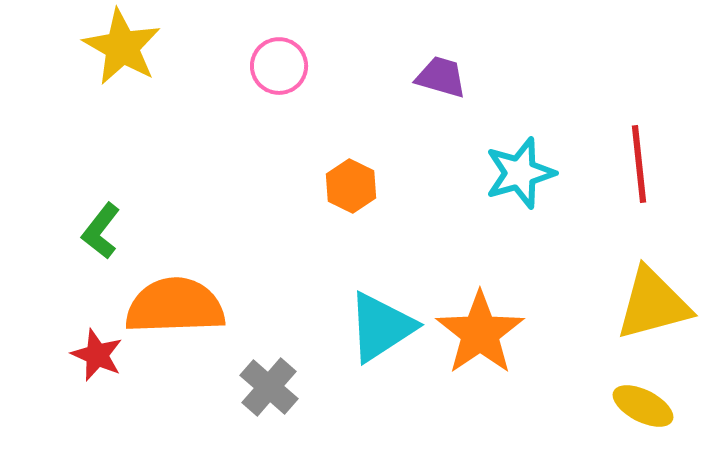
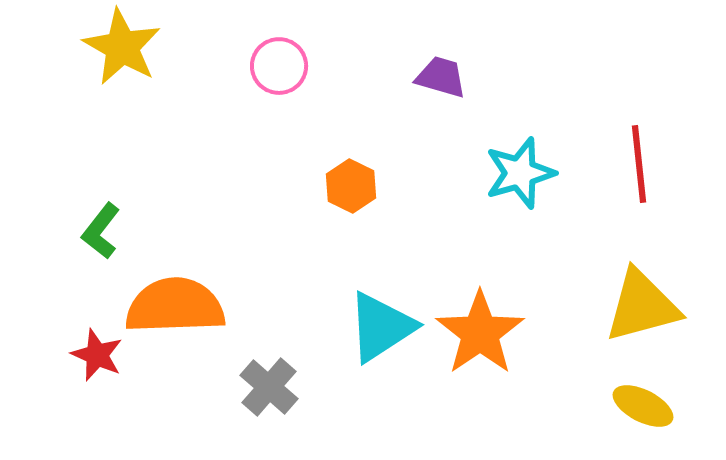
yellow triangle: moved 11 px left, 2 px down
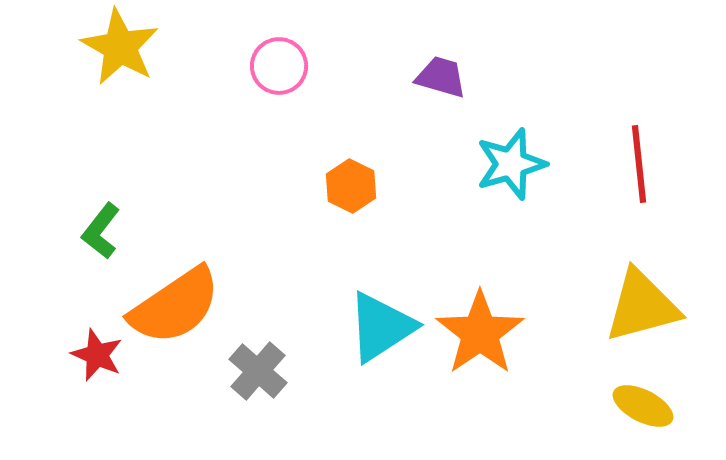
yellow star: moved 2 px left
cyan star: moved 9 px left, 9 px up
orange semicircle: rotated 148 degrees clockwise
gray cross: moved 11 px left, 16 px up
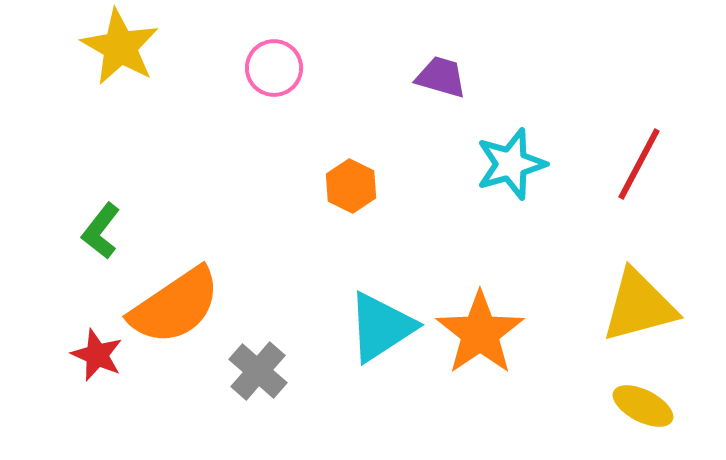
pink circle: moved 5 px left, 2 px down
red line: rotated 34 degrees clockwise
yellow triangle: moved 3 px left
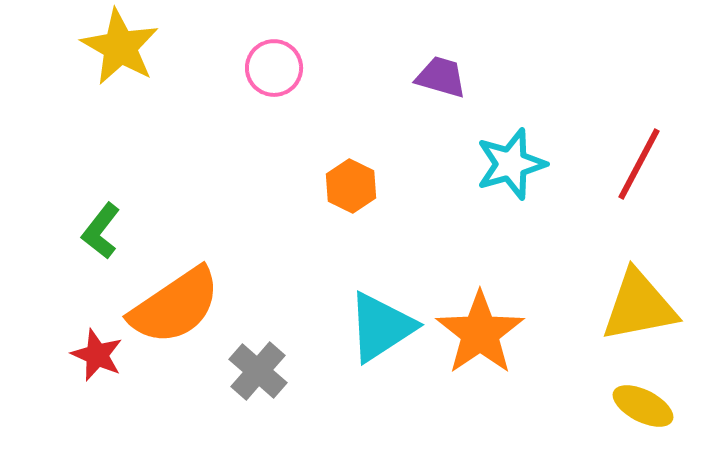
yellow triangle: rotated 4 degrees clockwise
